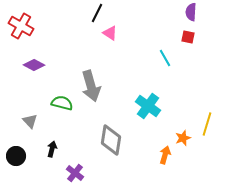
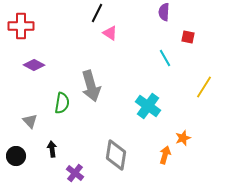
purple semicircle: moved 27 px left
red cross: rotated 30 degrees counterclockwise
green semicircle: rotated 85 degrees clockwise
yellow line: moved 3 px left, 37 px up; rotated 15 degrees clockwise
gray diamond: moved 5 px right, 15 px down
black arrow: rotated 21 degrees counterclockwise
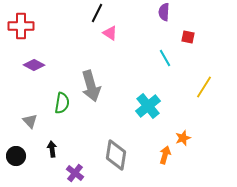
cyan cross: rotated 15 degrees clockwise
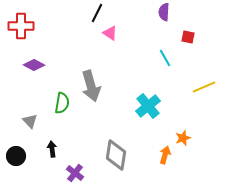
yellow line: rotated 35 degrees clockwise
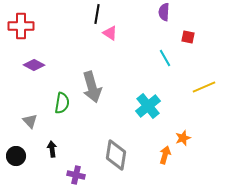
black line: moved 1 px down; rotated 18 degrees counterclockwise
gray arrow: moved 1 px right, 1 px down
purple cross: moved 1 px right, 2 px down; rotated 24 degrees counterclockwise
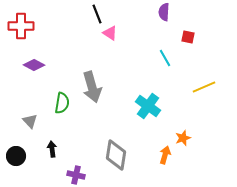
black line: rotated 30 degrees counterclockwise
cyan cross: rotated 15 degrees counterclockwise
